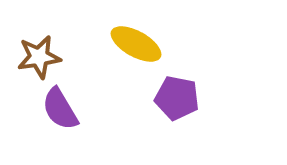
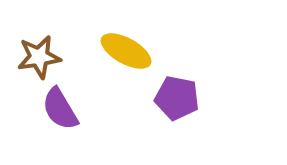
yellow ellipse: moved 10 px left, 7 px down
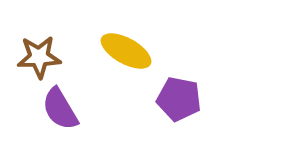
brown star: rotated 6 degrees clockwise
purple pentagon: moved 2 px right, 1 px down
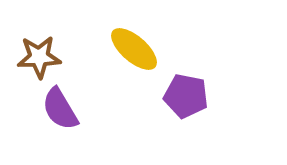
yellow ellipse: moved 8 px right, 2 px up; rotated 12 degrees clockwise
purple pentagon: moved 7 px right, 3 px up
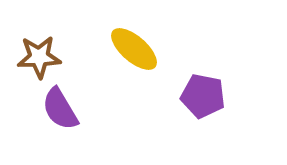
purple pentagon: moved 17 px right
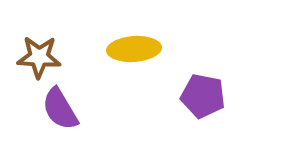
yellow ellipse: rotated 45 degrees counterclockwise
brown star: rotated 6 degrees clockwise
